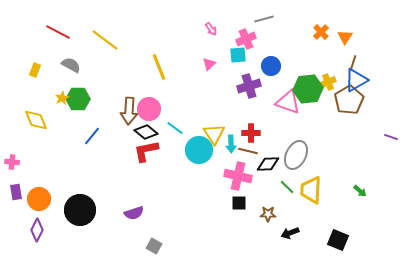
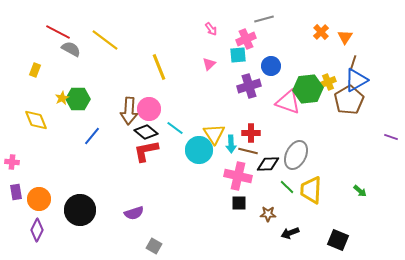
gray semicircle at (71, 65): moved 16 px up
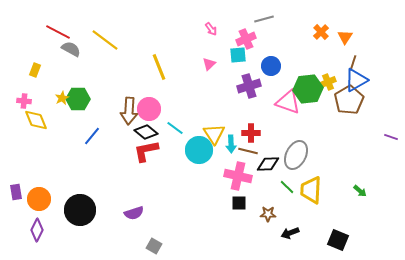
pink cross at (12, 162): moved 12 px right, 61 px up
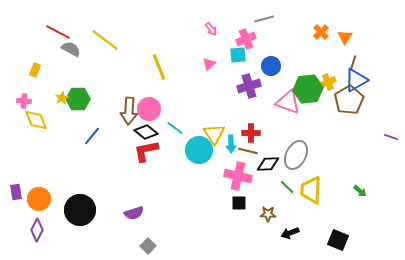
gray square at (154, 246): moved 6 px left; rotated 14 degrees clockwise
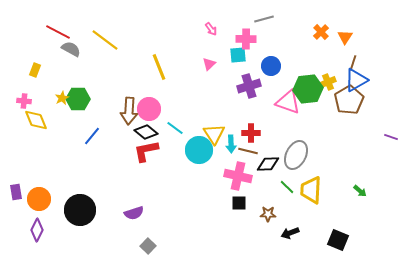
pink cross at (246, 39): rotated 24 degrees clockwise
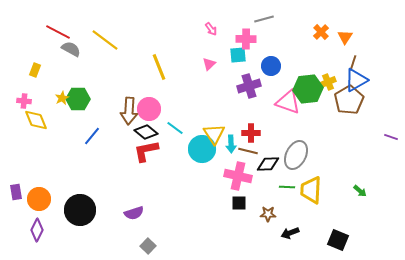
cyan circle at (199, 150): moved 3 px right, 1 px up
green line at (287, 187): rotated 42 degrees counterclockwise
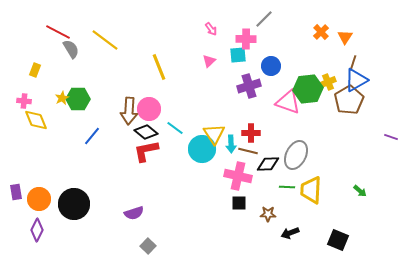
gray line at (264, 19): rotated 30 degrees counterclockwise
gray semicircle at (71, 49): rotated 30 degrees clockwise
pink triangle at (209, 64): moved 3 px up
black circle at (80, 210): moved 6 px left, 6 px up
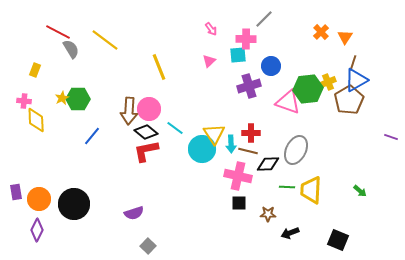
yellow diamond at (36, 120): rotated 20 degrees clockwise
gray ellipse at (296, 155): moved 5 px up
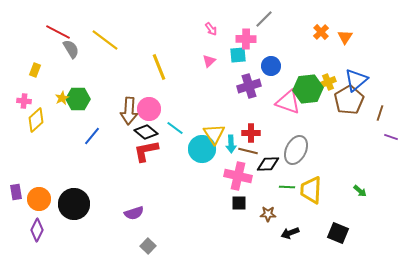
brown line at (353, 63): moved 27 px right, 50 px down
blue triangle at (356, 80): rotated 10 degrees counterclockwise
yellow diamond at (36, 120): rotated 50 degrees clockwise
black square at (338, 240): moved 7 px up
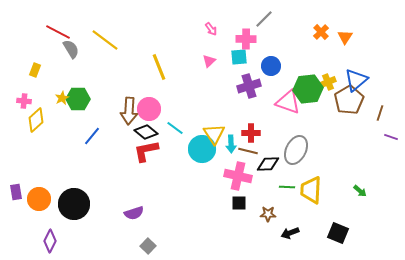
cyan square at (238, 55): moved 1 px right, 2 px down
purple diamond at (37, 230): moved 13 px right, 11 px down
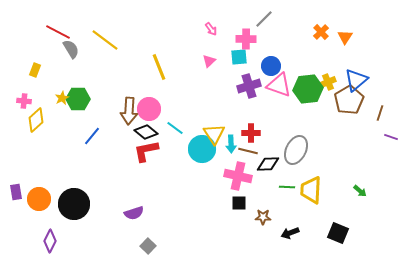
pink triangle at (288, 102): moved 9 px left, 17 px up
brown star at (268, 214): moved 5 px left, 3 px down
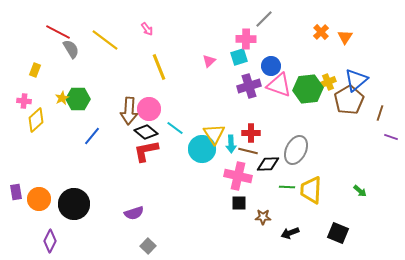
pink arrow at (211, 29): moved 64 px left
cyan square at (239, 57): rotated 12 degrees counterclockwise
